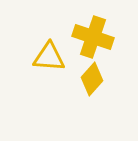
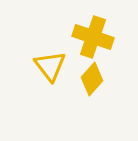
yellow triangle: moved 1 px right, 9 px down; rotated 48 degrees clockwise
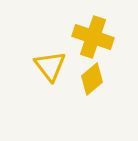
yellow diamond: rotated 8 degrees clockwise
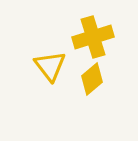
yellow cross: rotated 36 degrees counterclockwise
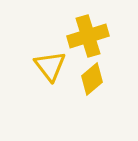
yellow cross: moved 5 px left, 1 px up
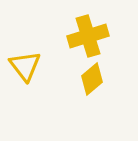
yellow triangle: moved 25 px left
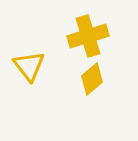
yellow triangle: moved 4 px right
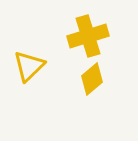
yellow triangle: rotated 24 degrees clockwise
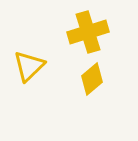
yellow cross: moved 4 px up
